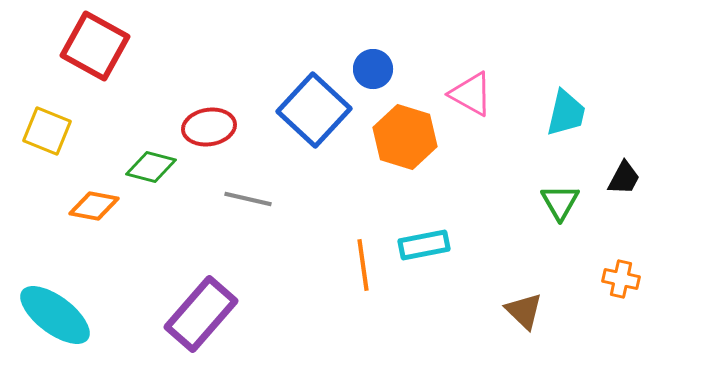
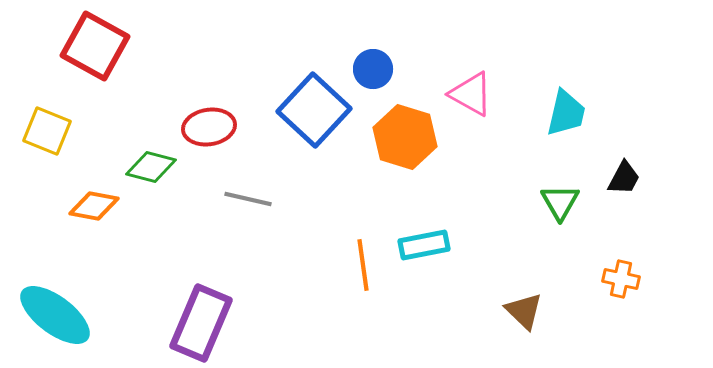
purple rectangle: moved 9 px down; rotated 18 degrees counterclockwise
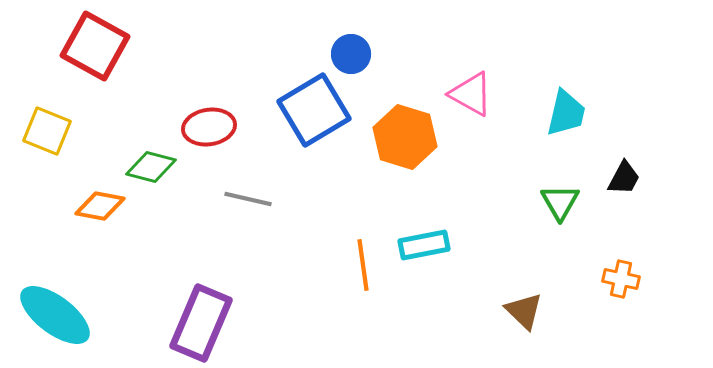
blue circle: moved 22 px left, 15 px up
blue square: rotated 16 degrees clockwise
orange diamond: moved 6 px right
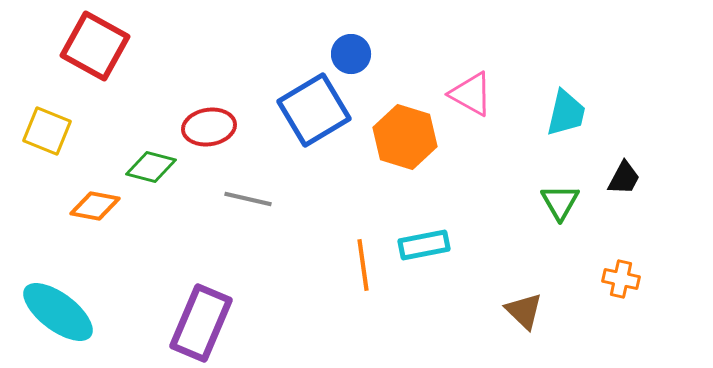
orange diamond: moved 5 px left
cyan ellipse: moved 3 px right, 3 px up
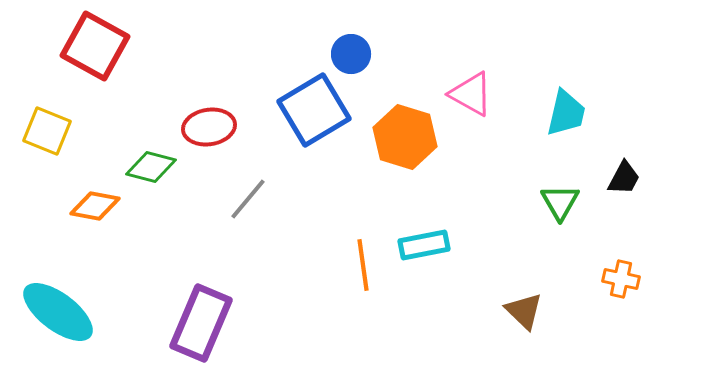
gray line: rotated 63 degrees counterclockwise
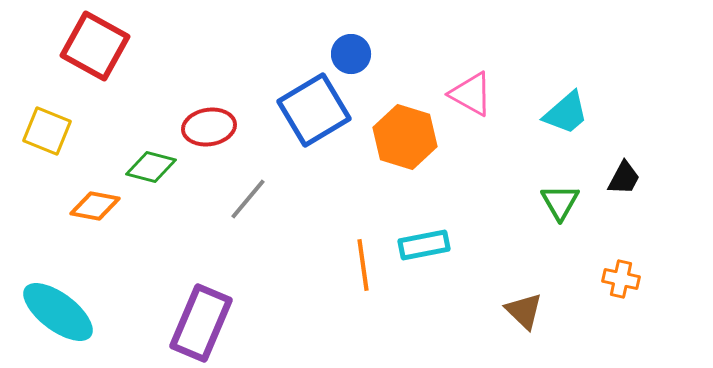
cyan trapezoid: rotated 36 degrees clockwise
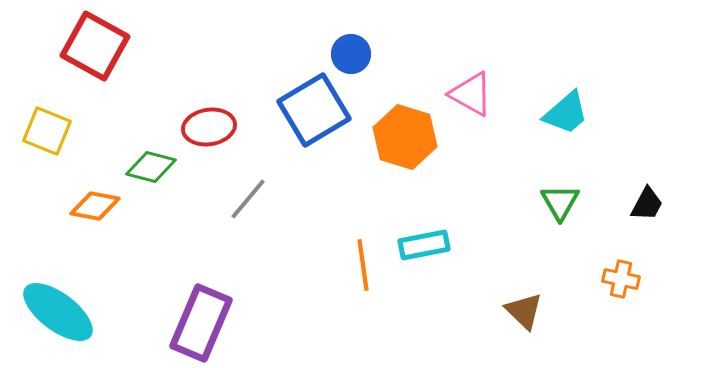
black trapezoid: moved 23 px right, 26 px down
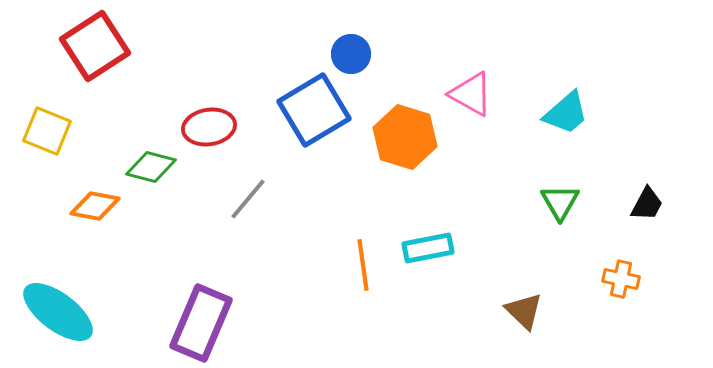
red square: rotated 28 degrees clockwise
cyan rectangle: moved 4 px right, 3 px down
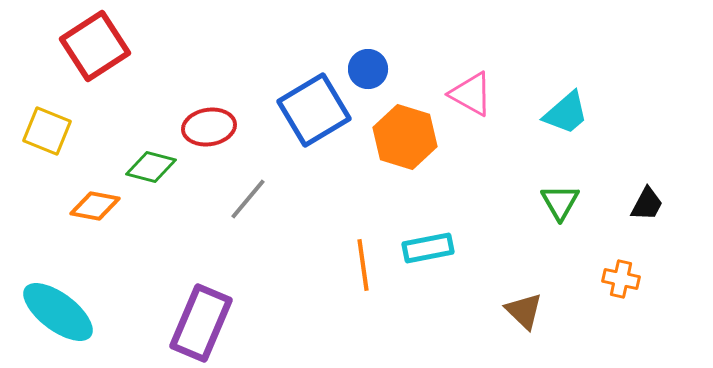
blue circle: moved 17 px right, 15 px down
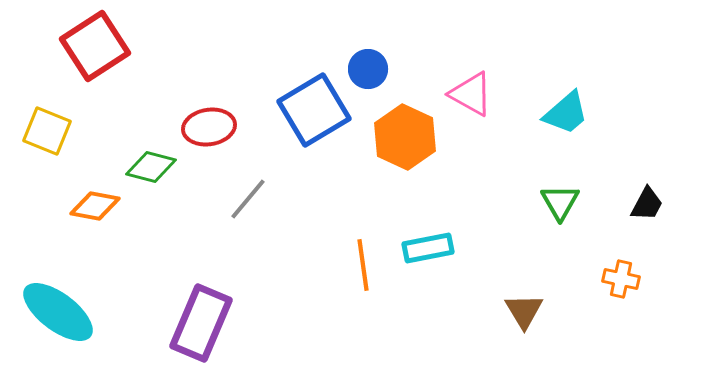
orange hexagon: rotated 8 degrees clockwise
brown triangle: rotated 15 degrees clockwise
